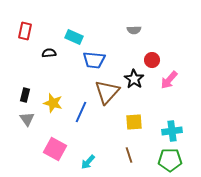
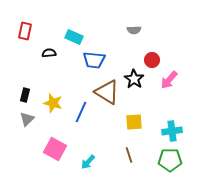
brown triangle: rotated 40 degrees counterclockwise
gray triangle: rotated 21 degrees clockwise
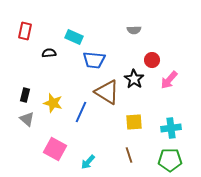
gray triangle: rotated 35 degrees counterclockwise
cyan cross: moved 1 px left, 3 px up
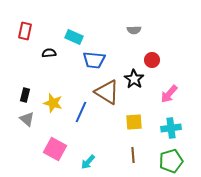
pink arrow: moved 14 px down
brown line: moved 4 px right; rotated 14 degrees clockwise
green pentagon: moved 1 px right, 1 px down; rotated 15 degrees counterclockwise
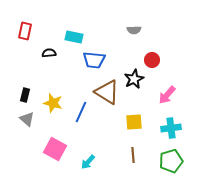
cyan rectangle: rotated 12 degrees counterclockwise
black star: rotated 12 degrees clockwise
pink arrow: moved 2 px left, 1 px down
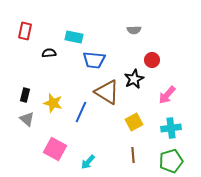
yellow square: rotated 24 degrees counterclockwise
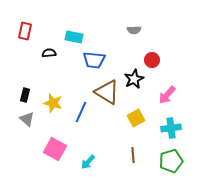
yellow square: moved 2 px right, 4 px up
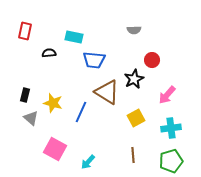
gray triangle: moved 4 px right, 1 px up
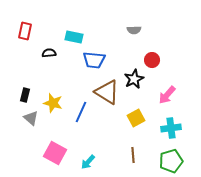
pink square: moved 4 px down
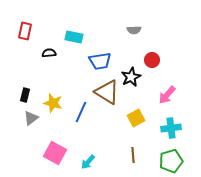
blue trapezoid: moved 6 px right, 1 px down; rotated 15 degrees counterclockwise
black star: moved 3 px left, 2 px up
gray triangle: rotated 42 degrees clockwise
